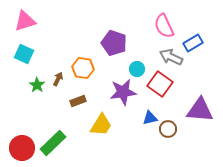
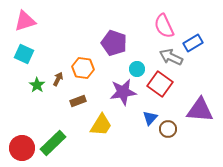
blue triangle: rotated 35 degrees counterclockwise
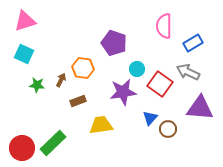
pink semicircle: rotated 25 degrees clockwise
gray arrow: moved 17 px right, 15 px down
brown arrow: moved 3 px right, 1 px down
green star: rotated 28 degrees counterclockwise
purple triangle: moved 2 px up
yellow trapezoid: rotated 130 degrees counterclockwise
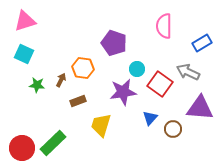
blue rectangle: moved 9 px right
yellow trapezoid: rotated 65 degrees counterclockwise
brown circle: moved 5 px right
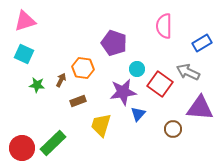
blue triangle: moved 12 px left, 4 px up
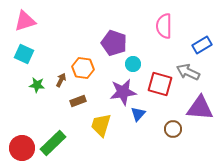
blue rectangle: moved 2 px down
cyan circle: moved 4 px left, 5 px up
red square: rotated 20 degrees counterclockwise
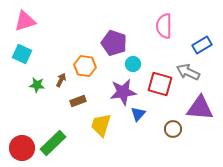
cyan square: moved 2 px left
orange hexagon: moved 2 px right, 2 px up
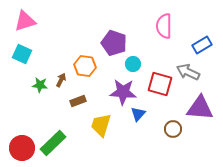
green star: moved 3 px right
purple star: rotated 12 degrees clockwise
